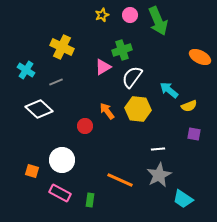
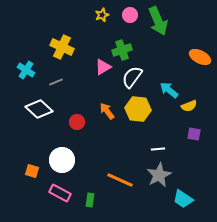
red circle: moved 8 px left, 4 px up
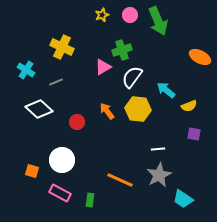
cyan arrow: moved 3 px left
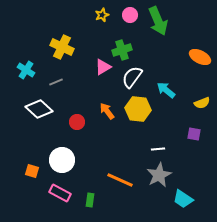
yellow semicircle: moved 13 px right, 3 px up
